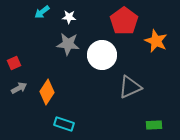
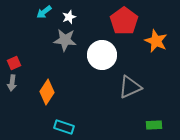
cyan arrow: moved 2 px right
white star: rotated 24 degrees counterclockwise
gray star: moved 3 px left, 4 px up
gray arrow: moved 7 px left, 5 px up; rotated 126 degrees clockwise
cyan rectangle: moved 3 px down
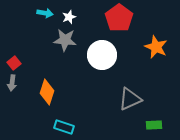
cyan arrow: moved 1 px right, 1 px down; rotated 133 degrees counterclockwise
red pentagon: moved 5 px left, 3 px up
orange star: moved 6 px down
red square: rotated 16 degrees counterclockwise
gray triangle: moved 12 px down
orange diamond: rotated 15 degrees counterclockwise
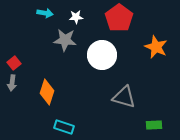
white star: moved 7 px right; rotated 16 degrees clockwise
gray triangle: moved 6 px left, 2 px up; rotated 40 degrees clockwise
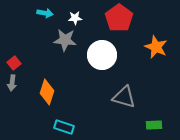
white star: moved 1 px left, 1 px down
